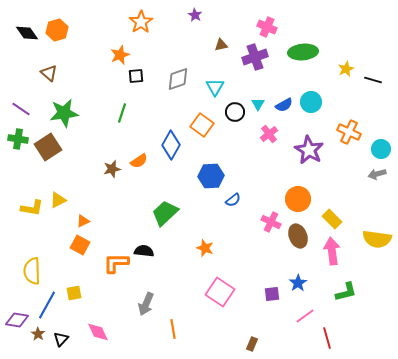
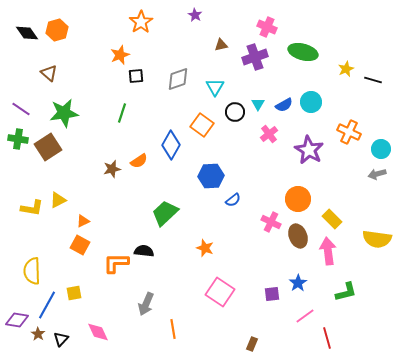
green ellipse at (303, 52): rotated 20 degrees clockwise
pink arrow at (332, 251): moved 4 px left
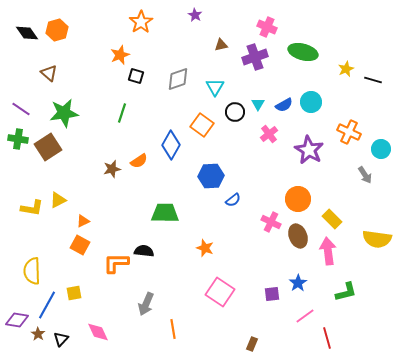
black square at (136, 76): rotated 21 degrees clockwise
gray arrow at (377, 174): moved 12 px left, 1 px down; rotated 108 degrees counterclockwise
green trapezoid at (165, 213): rotated 44 degrees clockwise
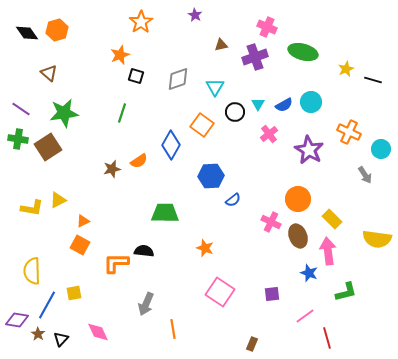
blue star at (298, 283): moved 11 px right, 10 px up; rotated 18 degrees counterclockwise
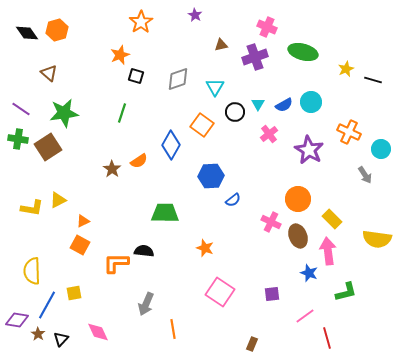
brown star at (112, 169): rotated 24 degrees counterclockwise
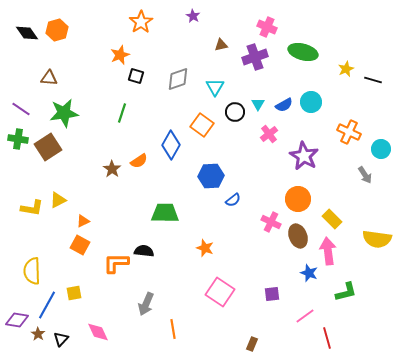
purple star at (195, 15): moved 2 px left, 1 px down
brown triangle at (49, 73): moved 5 px down; rotated 36 degrees counterclockwise
purple star at (309, 150): moved 5 px left, 6 px down
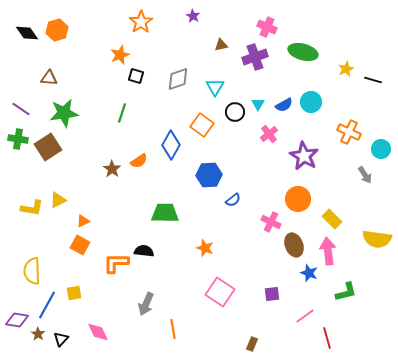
blue hexagon at (211, 176): moved 2 px left, 1 px up
brown ellipse at (298, 236): moved 4 px left, 9 px down
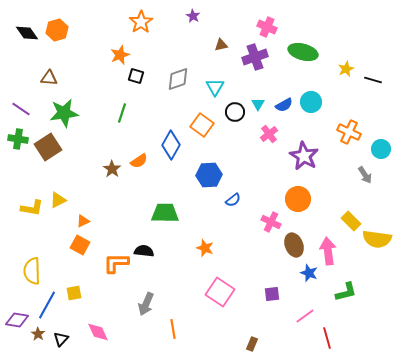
yellow rectangle at (332, 219): moved 19 px right, 2 px down
